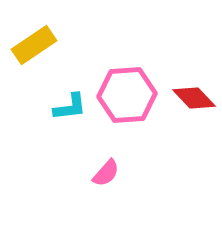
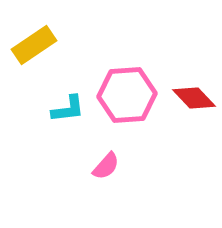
cyan L-shape: moved 2 px left, 2 px down
pink semicircle: moved 7 px up
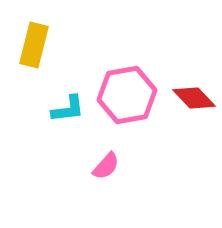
yellow rectangle: rotated 42 degrees counterclockwise
pink hexagon: rotated 6 degrees counterclockwise
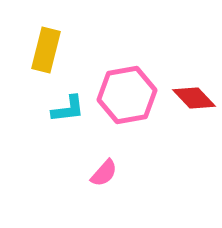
yellow rectangle: moved 12 px right, 5 px down
pink semicircle: moved 2 px left, 7 px down
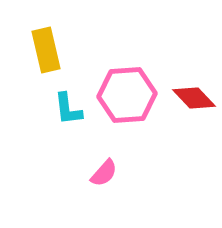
yellow rectangle: rotated 27 degrees counterclockwise
pink hexagon: rotated 6 degrees clockwise
cyan L-shape: rotated 90 degrees clockwise
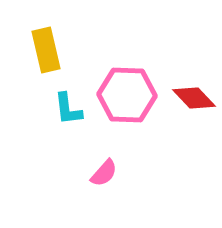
pink hexagon: rotated 6 degrees clockwise
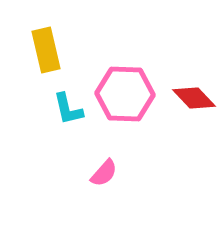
pink hexagon: moved 2 px left, 1 px up
cyan L-shape: rotated 6 degrees counterclockwise
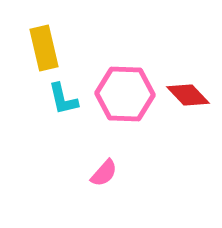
yellow rectangle: moved 2 px left, 2 px up
red diamond: moved 6 px left, 3 px up
cyan L-shape: moved 5 px left, 10 px up
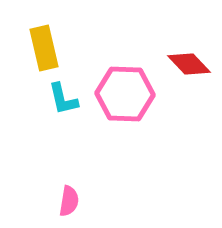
red diamond: moved 1 px right, 31 px up
pink semicircle: moved 35 px left, 28 px down; rotated 32 degrees counterclockwise
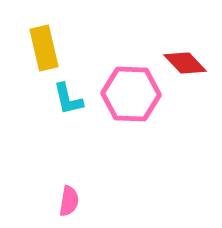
red diamond: moved 4 px left, 1 px up
pink hexagon: moved 6 px right
cyan L-shape: moved 5 px right
